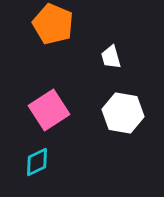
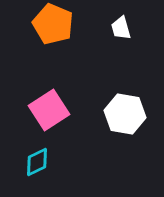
white trapezoid: moved 10 px right, 29 px up
white hexagon: moved 2 px right, 1 px down
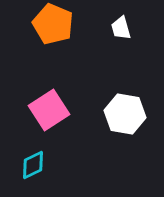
cyan diamond: moved 4 px left, 3 px down
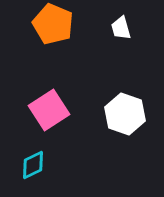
white hexagon: rotated 9 degrees clockwise
